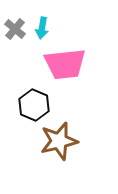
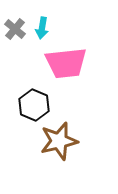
pink trapezoid: moved 1 px right, 1 px up
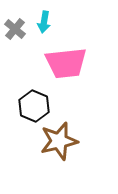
cyan arrow: moved 2 px right, 6 px up
black hexagon: moved 1 px down
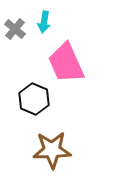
pink trapezoid: rotated 72 degrees clockwise
black hexagon: moved 7 px up
brown star: moved 7 px left, 9 px down; rotated 12 degrees clockwise
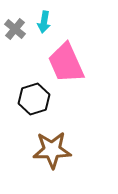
black hexagon: rotated 20 degrees clockwise
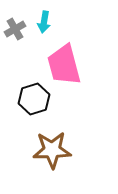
gray cross: rotated 20 degrees clockwise
pink trapezoid: moved 2 px left, 2 px down; rotated 9 degrees clockwise
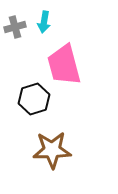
gray cross: moved 2 px up; rotated 15 degrees clockwise
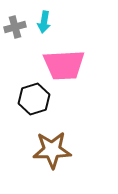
pink trapezoid: rotated 78 degrees counterclockwise
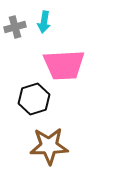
brown star: moved 3 px left, 4 px up
